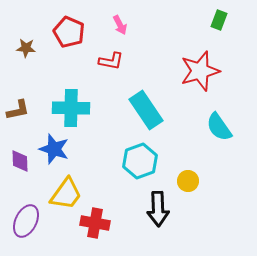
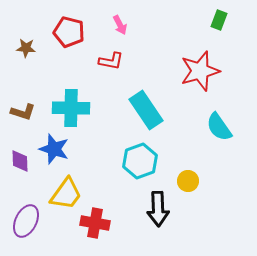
red pentagon: rotated 8 degrees counterclockwise
brown L-shape: moved 5 px right, 2 px down; rotated 30 degrees clockwise
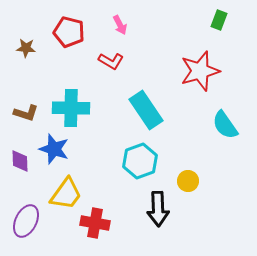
red L-shape: rotated 20 degrees clockwise
brown L-shape: moved 3 px right, 1 px down
cyan semicircle: moved 6 px right, 2 px up
